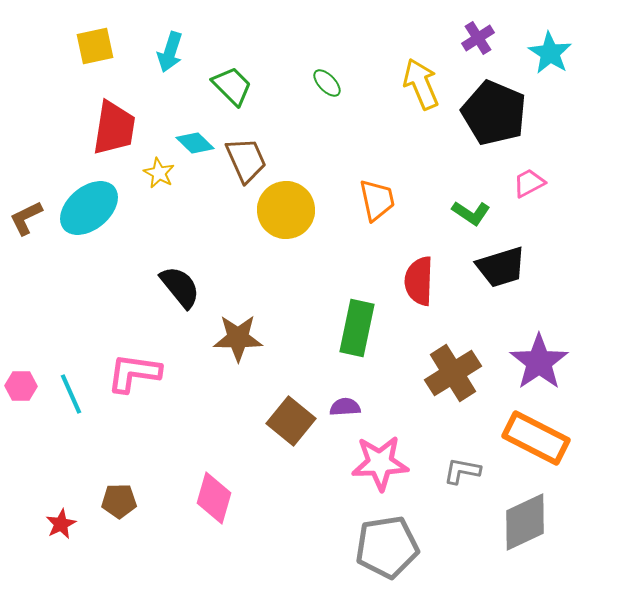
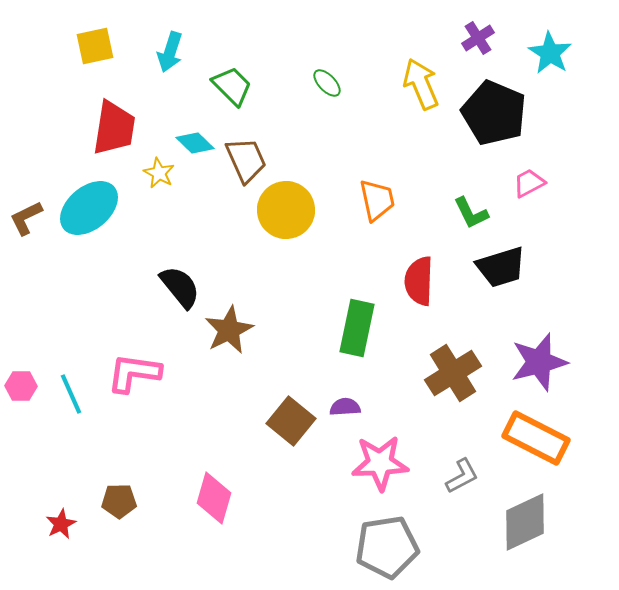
green L-shape: rotated 30 degrees clockwise
brown star: moved 9 px left, 8 px up; rotated 27 degrees counterclockwise
purple star: rotated 20 degrees clockwise
gray L-shape: moved 5 px down; rotated 141 degrees clockwise
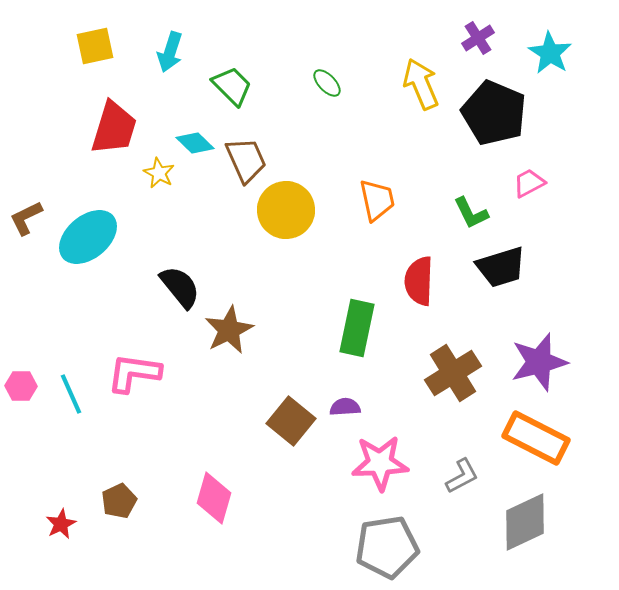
red trapezoid: rotated 8 degrees clockwise
cyan ellipse: moved 1 px left, 29 px down
brown pentagon: rotated 24 degrees counterclockwise
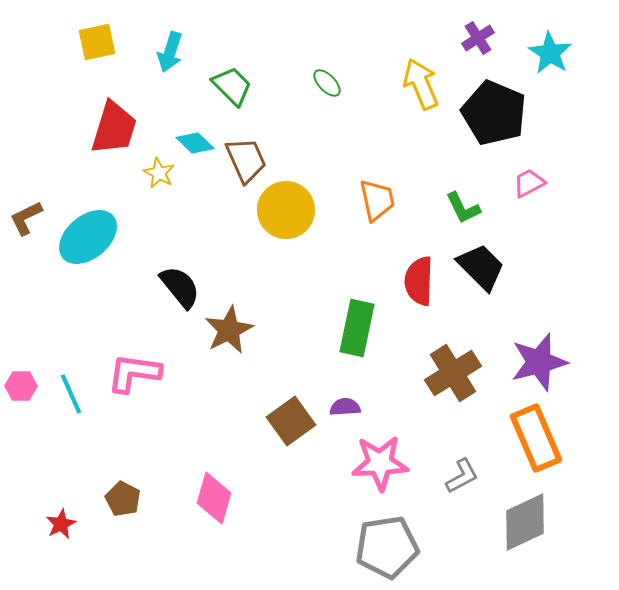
yellow square: moved 2 px right, 4 px up
green L-shape: moved 8 px left, 5 px up
black trapezoid: moved 20 px left; rotated 118 degrees counterclockwise
brown square: rotated 15 degrees clockwise
orange rectangle: rotated 40 degrees clockwise
brown pentagon: moved 4 px right, 2 px up; rotated 20 degrees counterclockwise
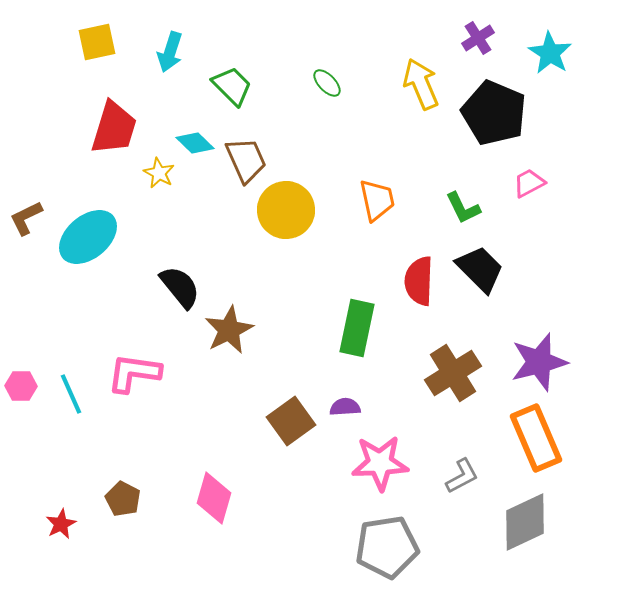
black trapezoid: moved 1 px left, 2 px down
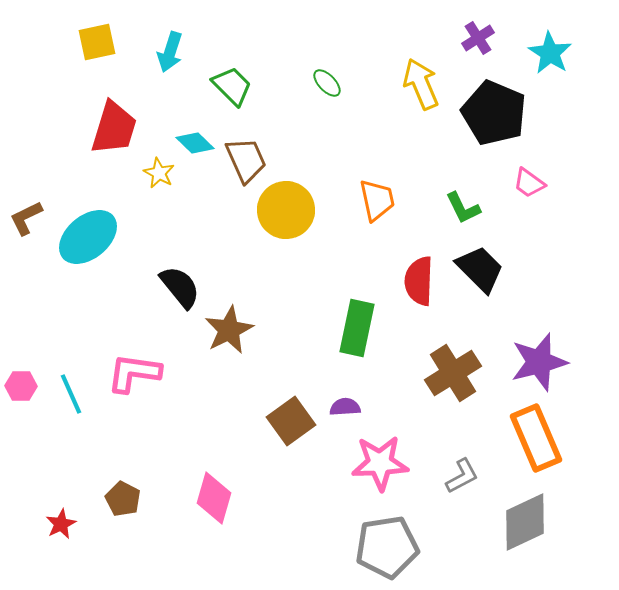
pink trapezoid: rotated 116 degrees counterclockwise
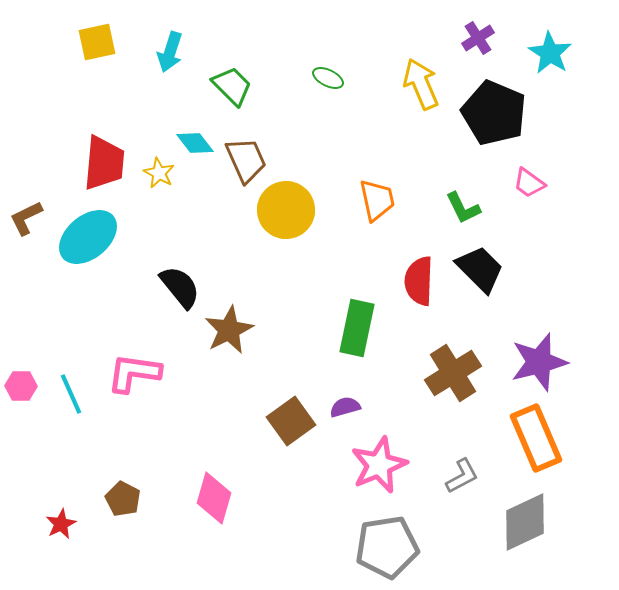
green ellipse: moved 1 px right, 5 px up; rotated 20 degrees counterclockwise
red trapezoid: moved 10 px left, 35 px down; rotated 12 degrees counterclockwise
cyan diamond: rotated 9 degrees clockwise
purple semicircle: rotated 12 degrees counterclockwise
pink star: moved 1 px left, 2 px down; rotated 20 degrees counterclockwise
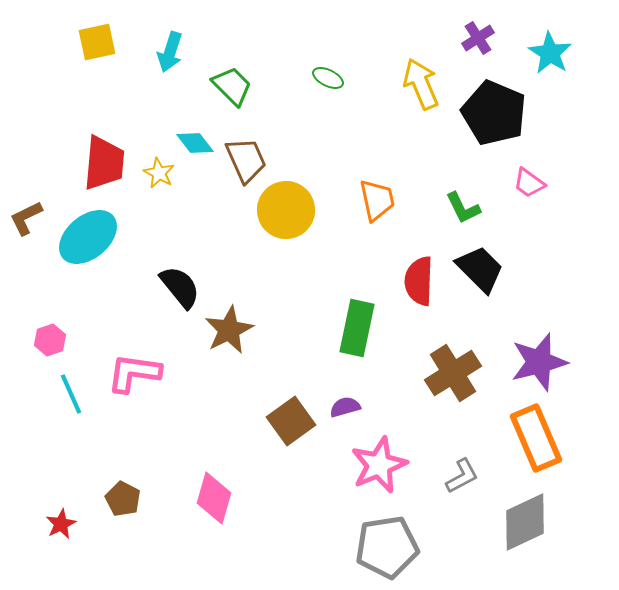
pink hexagon: moved 29 px right, 46 px up; rotated 20 degrees counterclockwise
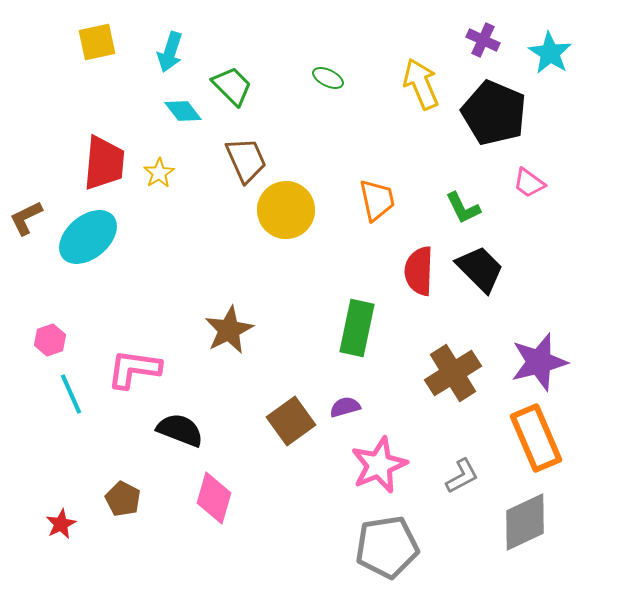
purple cross: moved 5 px right, 2 px down; rotated 32 degrees counterclockwise
cyan diamond: moved 12 px left, 32 px up
yellow star: rotated 12 degrees clockwise
red semicircle: moved 10 px up
black semicircle: moved 143 px down; rotated 30 degrees counterclockwise
pink L-shape: moved 4 px up
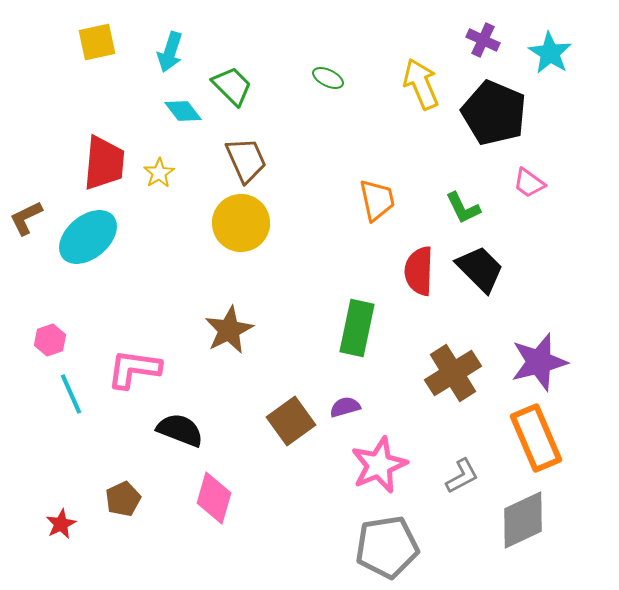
yellow circle: moved 45 px left, 13 px down
brown pentagon: rotated 20 degrees clockwise
gray diamond: moved 2 px left, 2 px up
